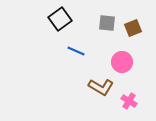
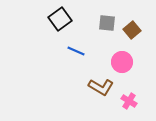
brown square: moved 1 px left, 2 px down; rotated 18 degrees counterclockwise
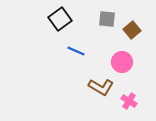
gray square: moved 4 px up
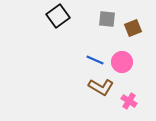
black square: moved 2 px left, 3 px up
brown square: moved 1 px right, 2 px up; rotated 18 degrees clockwise
blue line: moved 19 px right, 9 px down
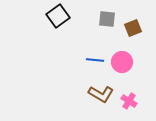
blue line: rotated 18 degrees counterclockwise
brown L-shape: moved 7 px down
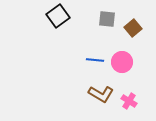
brown square: rotated 18 degrees counterclockwise
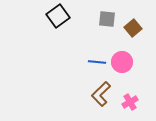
blue line: moved 2 px right, 2 px down
brown L-shape: rotated 105 degrees clockwise
pink cross: moved 1 px right, 1 px down; rotated 28 degrees clockwise
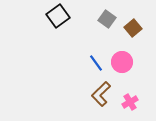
gray square: rotated 30 degrees clockwise
blue line: moved 1 px left, 1 px down; rotated 48 degrees clockwise
